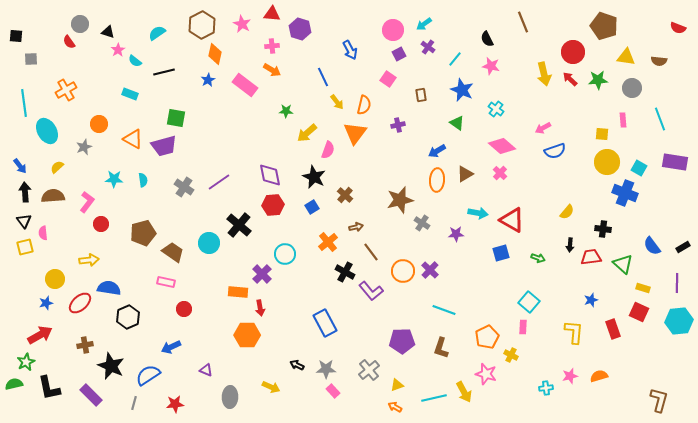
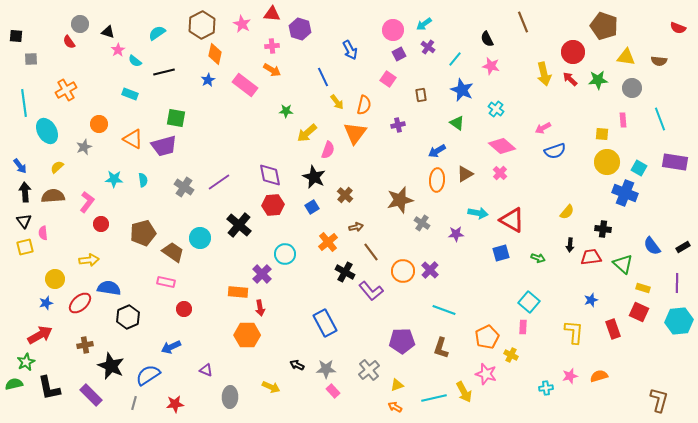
cyan circle at (209, 243): moved 9 px left, 5 px up
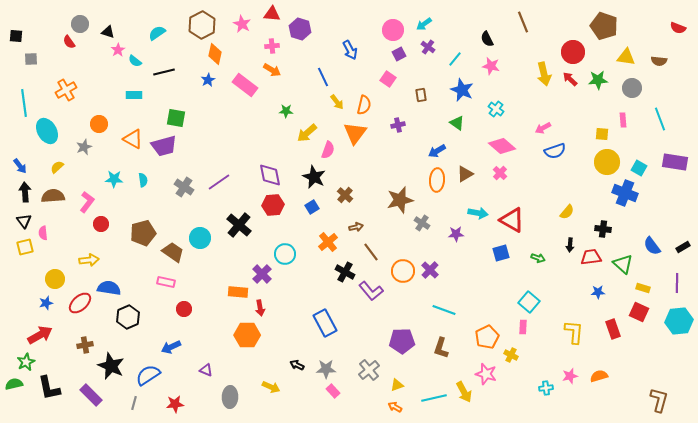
cyan rectangle at (130, 94): moved 4 px right, 1 px down; rotated 21 degrees counterclockwise
blue star at (591, 300): moved 7 px right, 8 px up; rotated 16 degrees clockwise
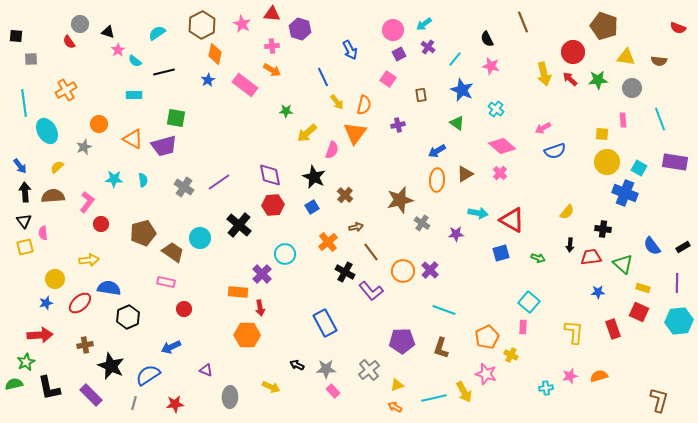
pink semicircle at (328, 150): moved 4 px right
red arrow at (40, 335): rotated 25 degrees clockwise
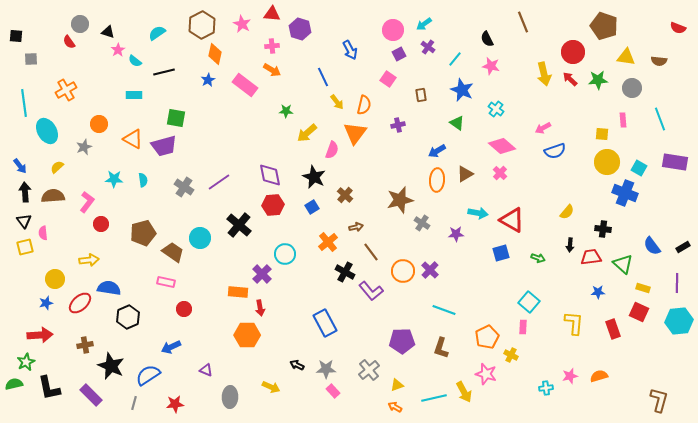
yellow L-shape at (574, 332): moved 9 px up
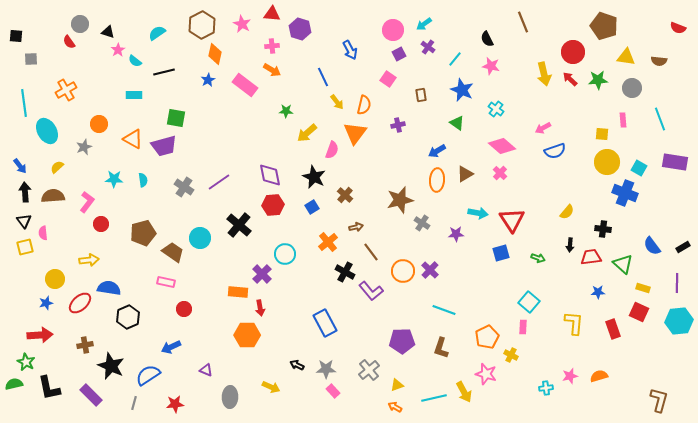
red triangle at (512, 220): rotated 28 degrees clockwise
green star at (26, 362): rotated 18 degrees counterclockwise
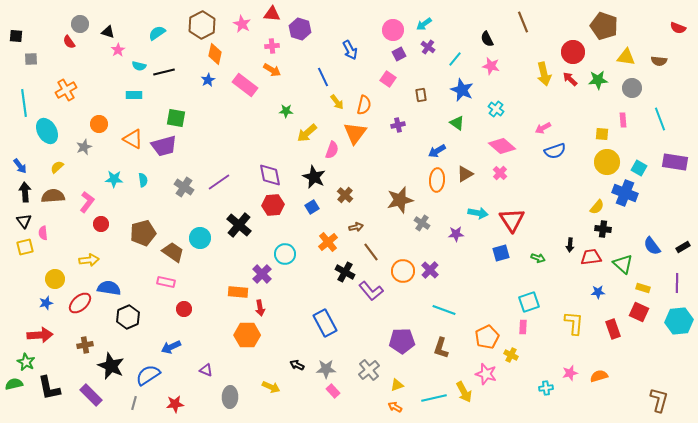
cyan semicircle at (135, 61): moved 4 px right, 5 px down; rotated 24 degrees counterclockwise
yellow semicircle at (567, 212): moved 30 px right, 5 px up
cyan square at (529, 302): rotated 30 degrees clockwise
pink star at (570, 376): moved 3 px up
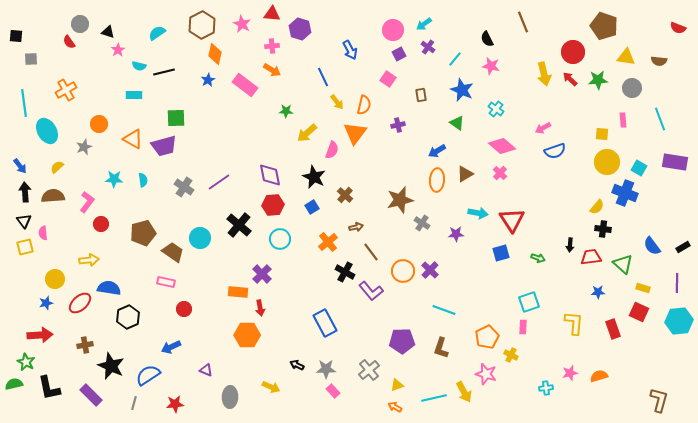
green square at (176, 118): rotated 12 degrees counterclockwise
cyan circle at (285, 254): moved 5 px left, 15 px up
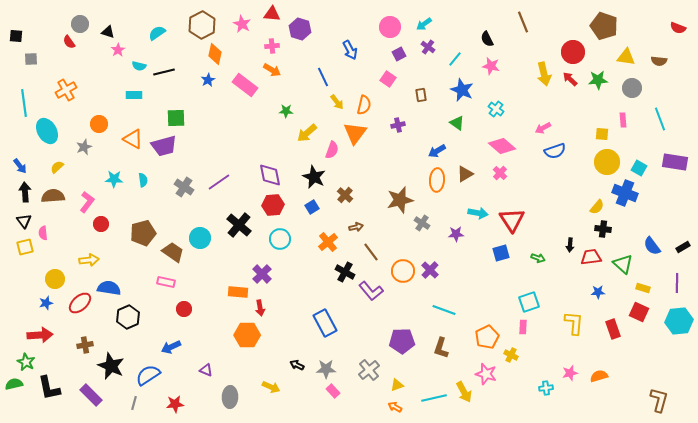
pink circle at (393, 30): moved 3 px left, 3 px up
